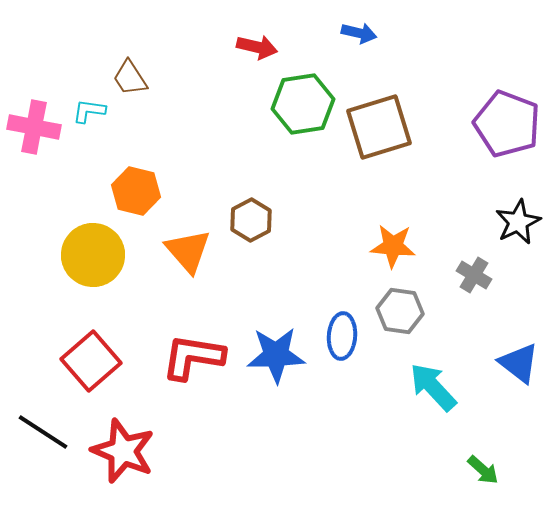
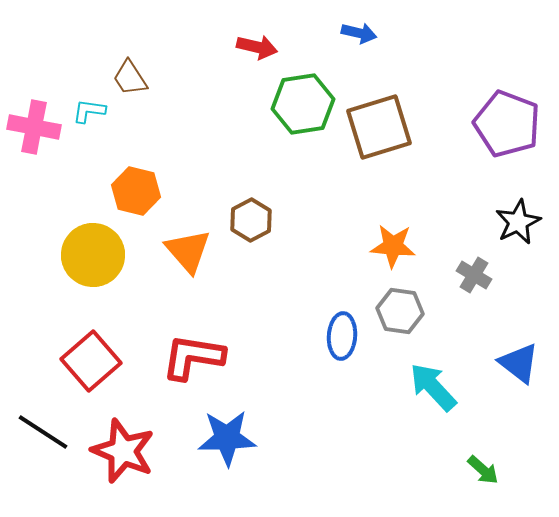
blue star: moved 49 px left, 83 px down
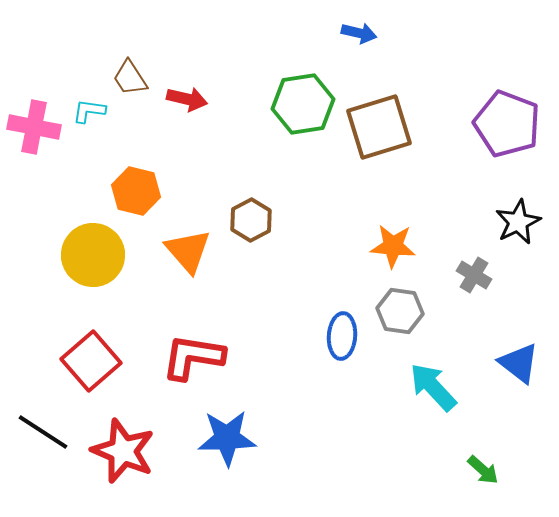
red arrow: moved 70 px left, 52 px down
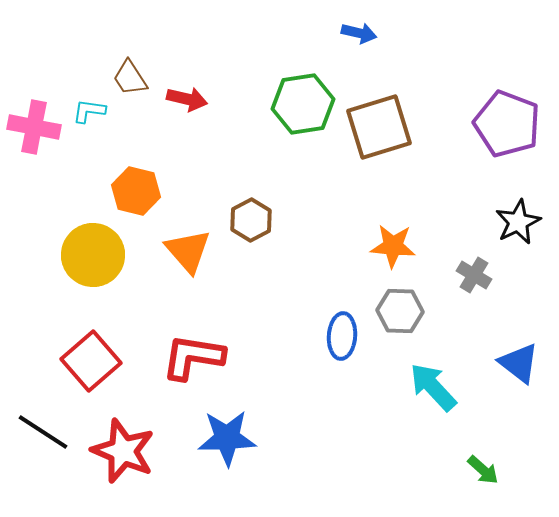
gray hexagon: rotated 6 degrees counterclockwise
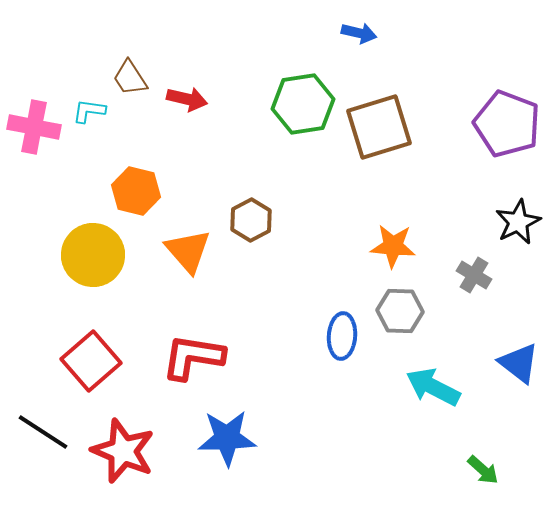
cyan arrow: rotated 20 degrees counterclockwise
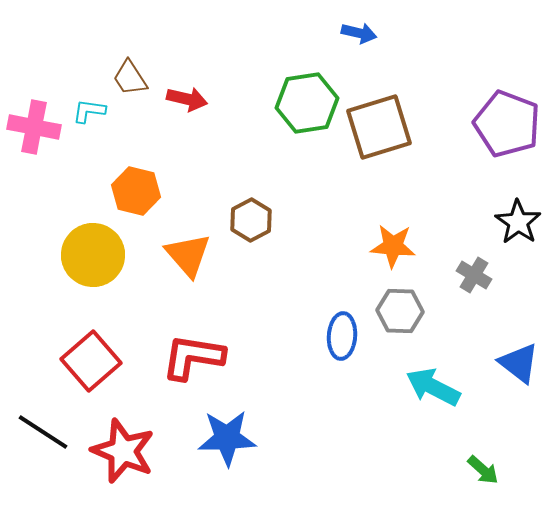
green hexagon: moved 4 px right, 1 px up
black star: rotated 12 degrees counterclockwise
orange triangle: moved 4 px down
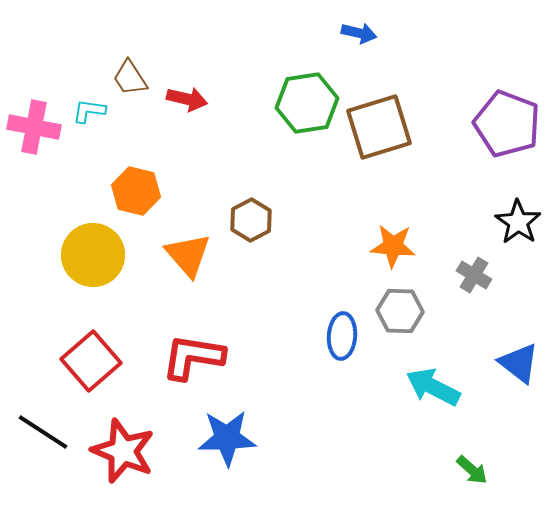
green arrow: moved 11 px left
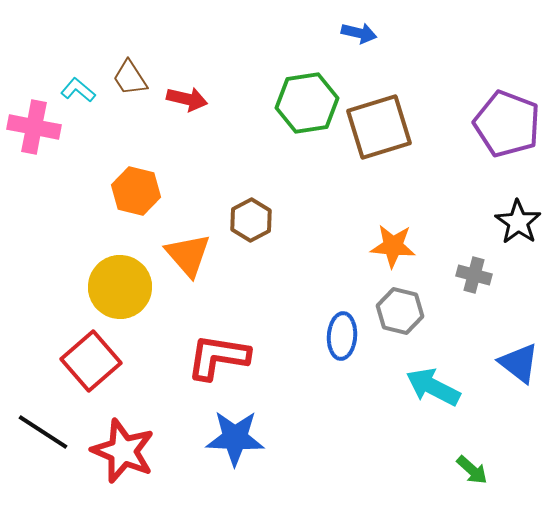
cyan L-shape: moved 11 px left, 21 px up; rotated 32 degrees clockwise
yellow circle: moved 27 px right, 32 px down
gray cross: rotated 16 degrees counterclockwise
gray hexagon: rotated 12 degrees clockwise
red L-shape: moved 25 px right
blue star: moved 8 px right; rotated 4 degrees clockwise
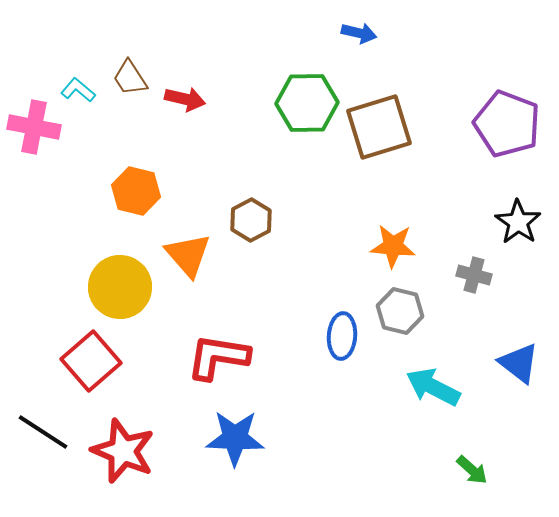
red arrow: moved 2 px left
green hexagon: rotated 8 degrees clockwise
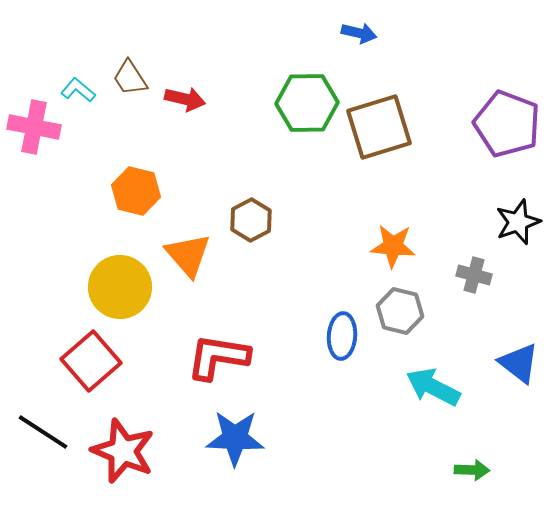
black star: rotated 18 degrees clockwise
green arrow: rotated 40 degrees counterclockwise
